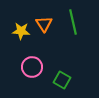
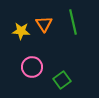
green square: rotated 24 degrees clockwise
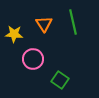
yellow star: moved 7 px left, 3 px down
pink circle: moved 1 px right, 8 px up
green square: moved 2 px left; rotated 18 degrees counterclockwise
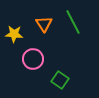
green line: rotated 15 degrees counterclockwise
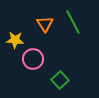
orange triangle: moved 1 px right
yellow star: moved 1 px right, 6 px down
green square: rotated 12 degrees clockwise
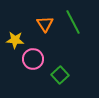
green square: moved 5 px up
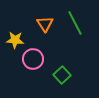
green line: moved 2 px right, 1 px down
green square: moved 2 px right
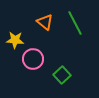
orange triangle: moved 2 px up; rotated 18 degrees counterclockwise
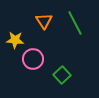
orange triangle: moved 1 px left, 1 px up; rotated 18 degrees clockwise
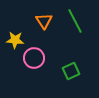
green line: moved 2 px up
pink circle: moved 1 px right, 1 px up
green square: moved 9 px right, 4 px up; rotated 18 degrees clockwise
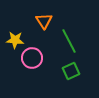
green line: moved 6 px left, 20 px down
pink circle: moved 2 px left
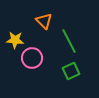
orange triangle: rotated 12 degrees counterclockwise
